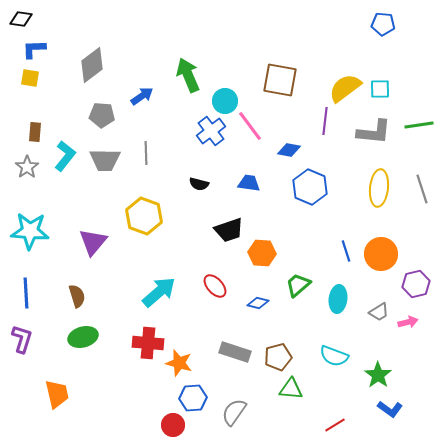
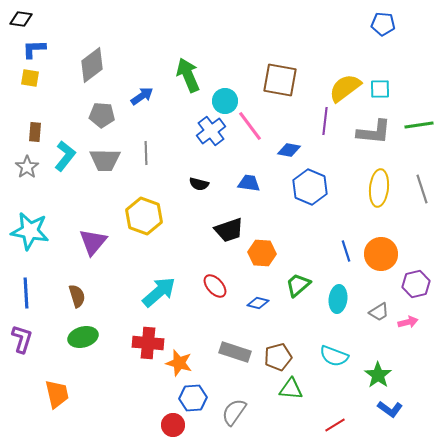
cyan star at (30, 231): rotated 6 degrees clockwise
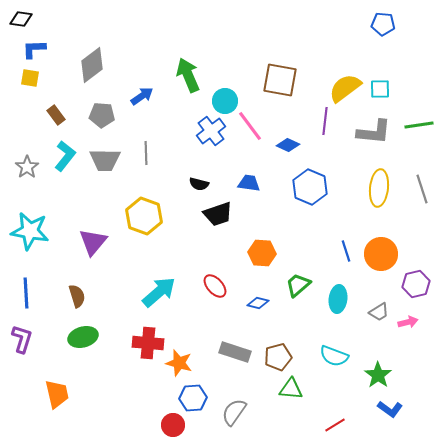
brown rectangle at (35, 132): moved 21 px right, 17 px up; rotated 42 degrees counterclockwise
blue diamond at (289, 150): moved 1 px left, 5 px up; rotated 15 degrees clockwise
black trapezoid at (229, 230): moved 11 px left, 16 px up
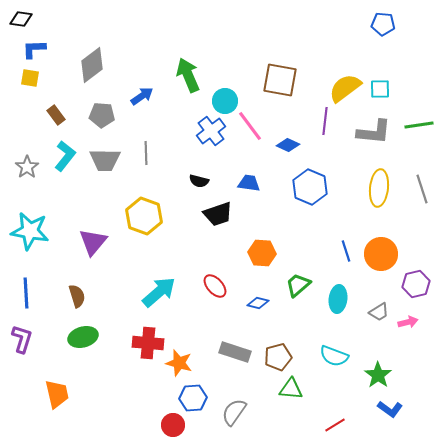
black semicircle at (199, 184): moved 3 px up
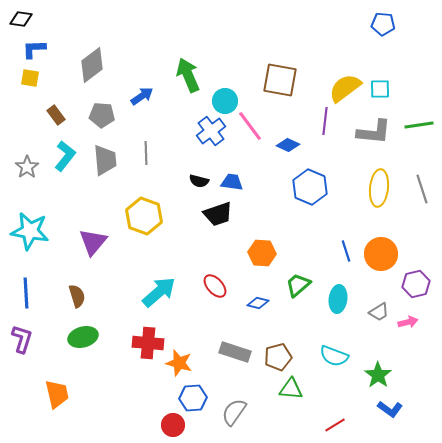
gray trapezoid at (105, 160): rotated 96 degrees counterclockwise
blue trapezoid at (249, 183): moved 17 px left, 1 px up
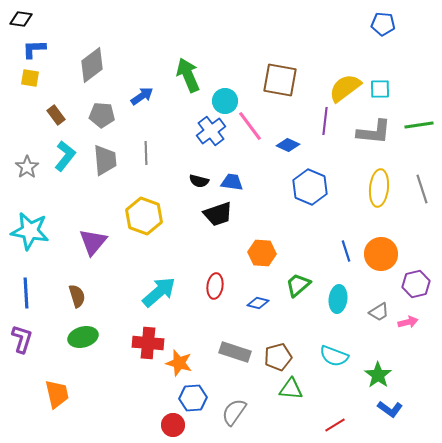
red ellipse at (215, 286): rotated 50 degrees clockwise
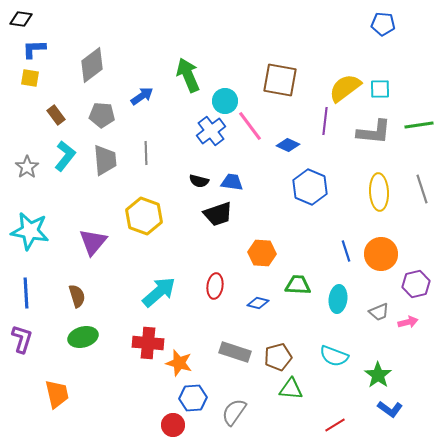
yellow ellipse at (379, 188): moved 4 px down; rotated 9 degrees counterclockwise
green trapezoid at (298, 285): rotated 44 degrees clockwise
gray trapezoid at (379, 312): rotated 10 degrees clockwise
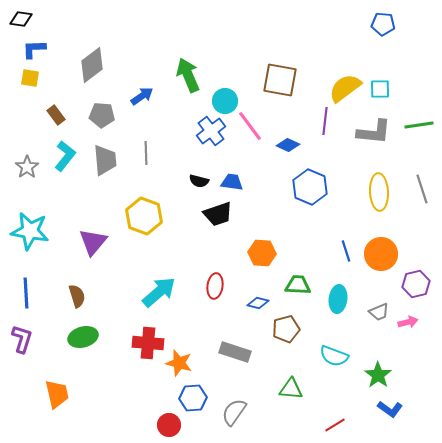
brown pentagon at (278, 357): moved 8 px right, 28 px up
red circle at (173, 425): moved 4 px left
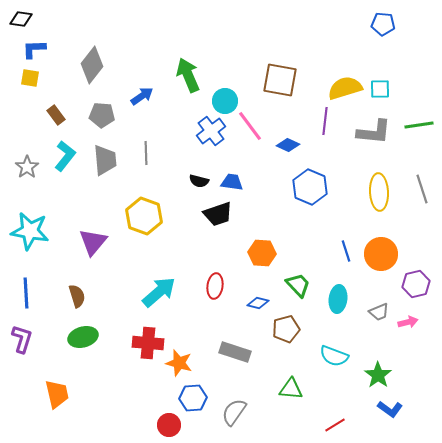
gray diamond at (92, 65): rotated 15 degrees counterclockwise
yellow semicircle at (345, 88): rotated 20 degrees clockwise
green trapezoid at (298, 285): rotated 44 degrees clockwise
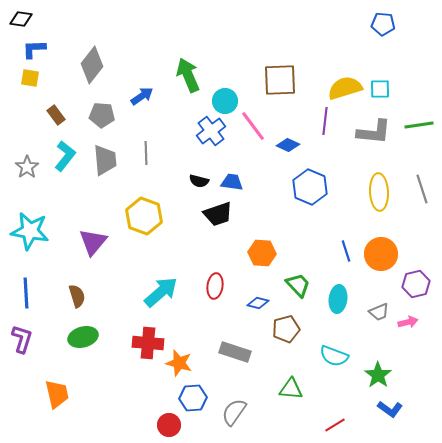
brown square at (280, 80): rotated 12 degrees counterclockwise
pink line at (250, 126): moved 3 px right
cyan arrow at (159, 292): moved 2 px right
